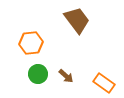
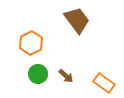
orange hexagon: rotated 20 degrees counterclockwise
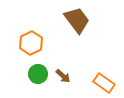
brown arrow: moved 3 px left
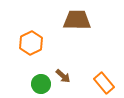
brown trapezoid: rotated 52 degrees counterclockwise
green circle: moved 3 px right, 10 px down
orange rectangle: rotated 15 degrees clockwise
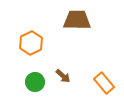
green circle: moved 6 px left, 2 px up
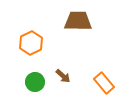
brown trapezoid: moved 1 px right, 1 px down
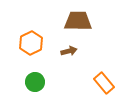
brown arrow: moved 6 px right, 25 px up; rotated 56 degrees counterclockwise
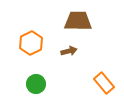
green circle: moved 1 px right, 2 px down
